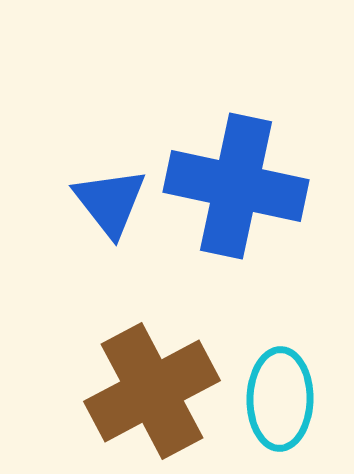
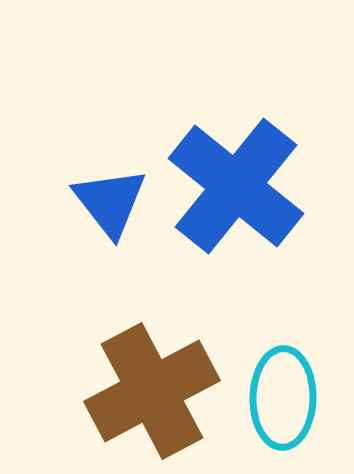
blue cross: rotated 27 degrees clockwise
cyan ellipse: moved 3 px right, 1 px up
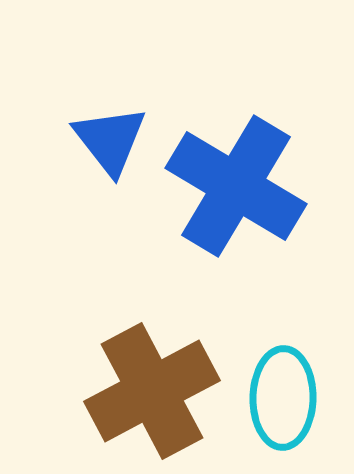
blue cross: rotated 8 degrees counterclockwise
blue triangle: moved 62 px up
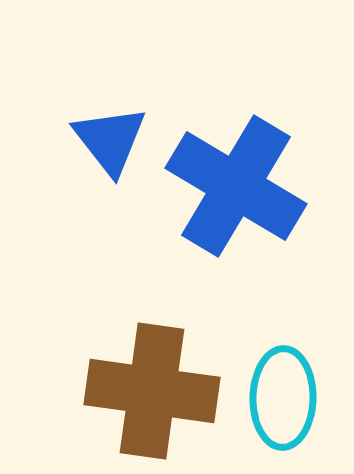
brown cross: rotated 36 degrees clockwise
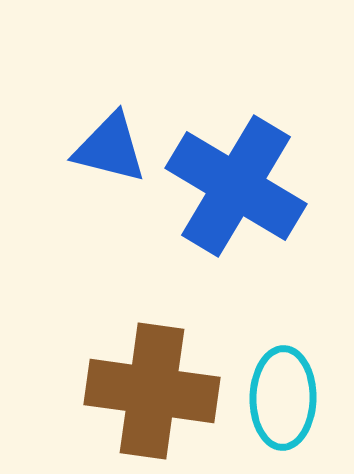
blue triangle: moved 8 px down; rotated 38 degrees counterclockwise
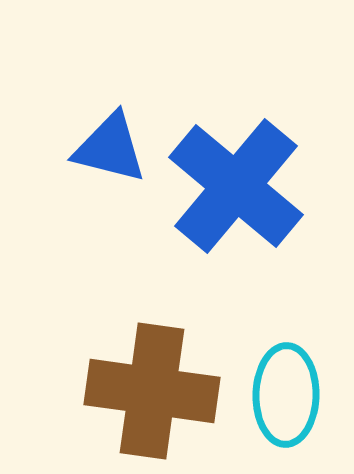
blue cross: rotated 9 degrees clockwise
cyan ellipse: moved 3 px right, 3 px up
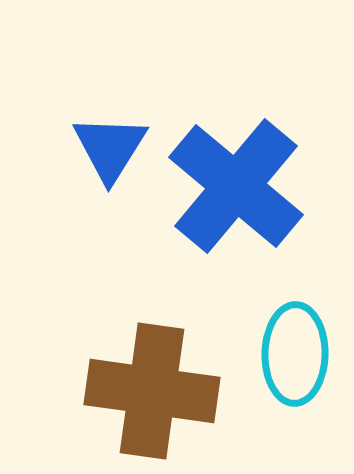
blue triangle: rotated 48 degrees clockwise
cyan ellipse: moved 9 px right, 41 px up
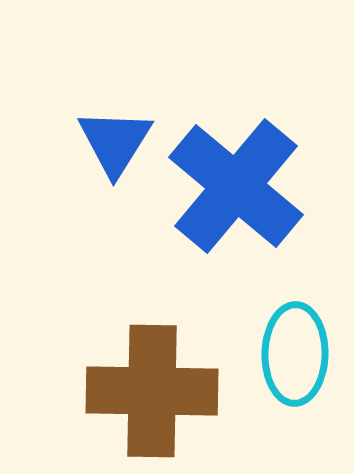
blue triangle: moved 5 px right, 6 px up
brown cross: rotated 7 degrees counterclockwise
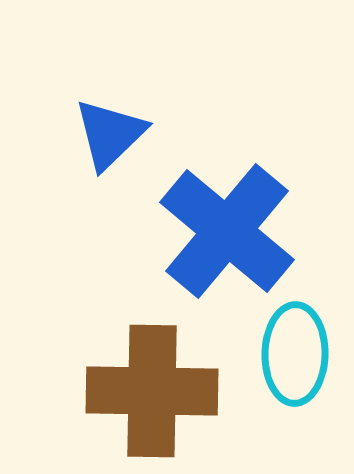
blue triangle: moved 5 px left, 8 px up; rotated 14 degrees clockwise
blue cross: moved 9 px left, 45 px down
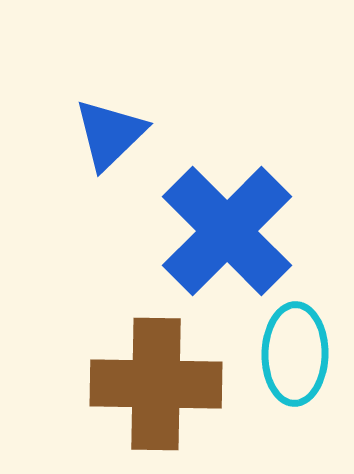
blue cross: rotated 5 degrees clockwise
brown cross: moved 4 px right, 7 px up
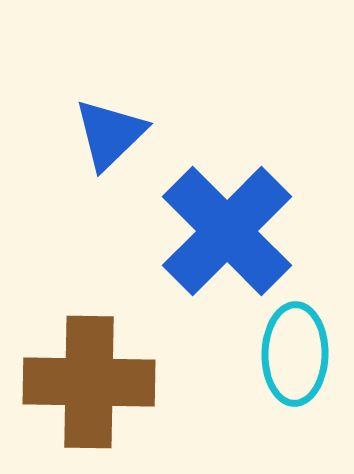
brown cross: moved 67 px left, 2 px up
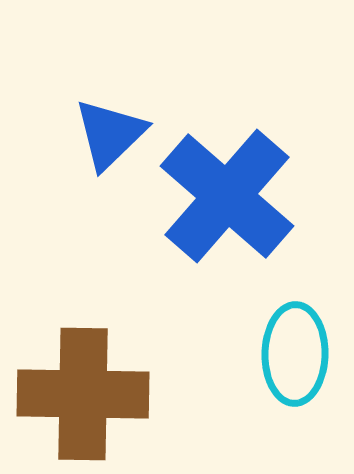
blue cross: moved 35 px up; rotated 4 degrees counterclockwise
brown cross: moved 6 px left, 12 px down
